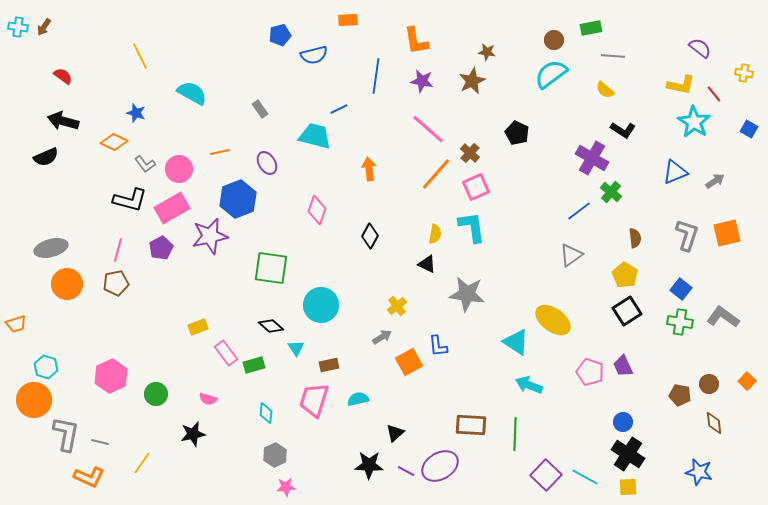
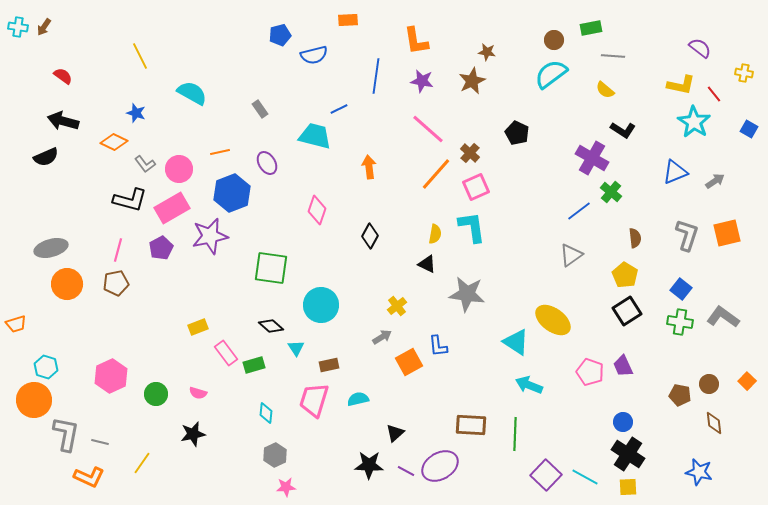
orange arrow at (369, 169): moved 2 px up
blue hexagon at (238, 199): moved 6 px left, 6 px up
pink semicircle at (208, 399): moved 10 px left, 6 px up
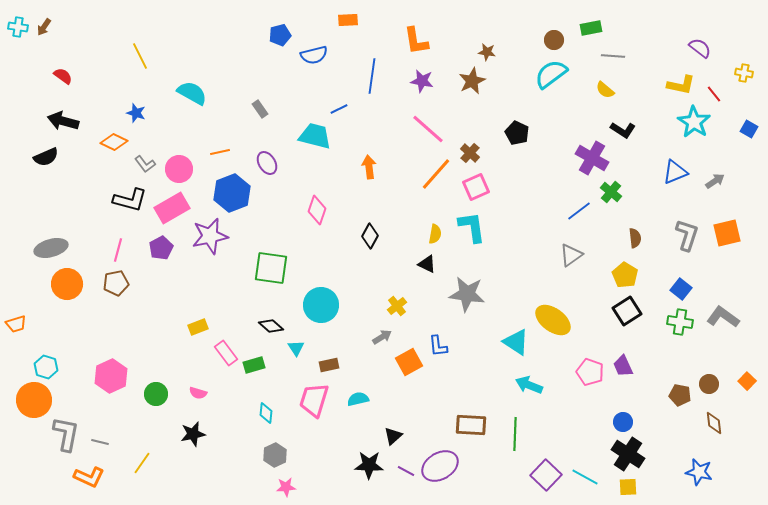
blue line at (376, 76): moved 4 px left
black triangle at (395, 433): moved 2 px left, 3 px down
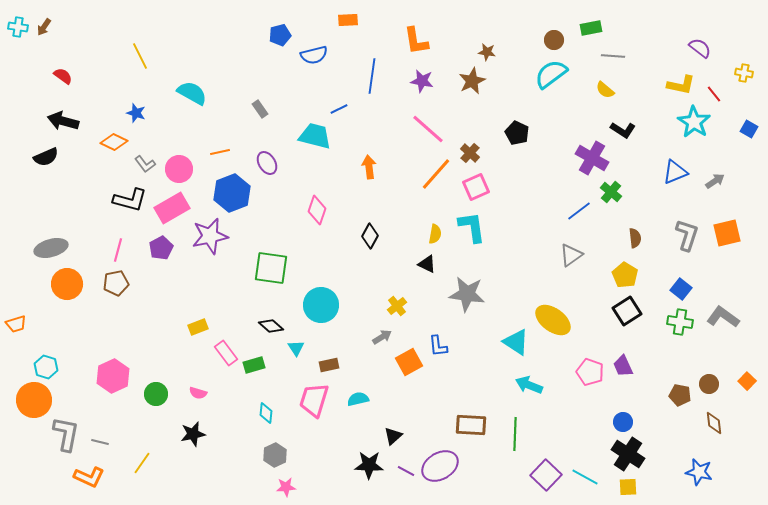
pink hexagon at (111, 376): moved 2 px right
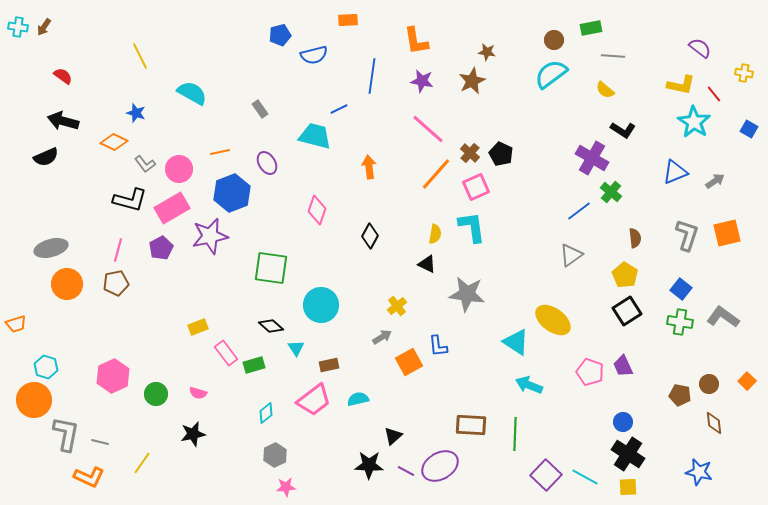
black pentagon at (517, 133): moved 16 px left, 21 px down
pink trapezoid at (314, 400): rotated 144 degrees counterclockwise
cyan diamond at (266, 413): rotated 45 degrees clockwise
